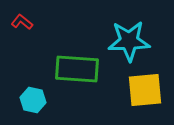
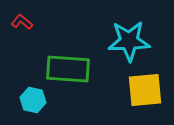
green rectangle: moved 9 px left
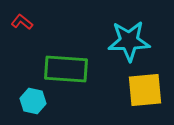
green rectangle: moved 2 px left
cyan hexagon: moved 1 px down
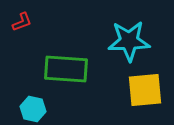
red L-shape: rotated 120 degrees clockwise
cyan hexagon: moved 8 px down
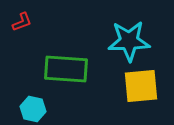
yellow square: moved 4 px left, 4 px up
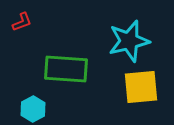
cyan star: rotated 12 degrees counterclockwise
yellow square: moved 1 px down
cyan hexagon: rotated 20 degrees clockwise
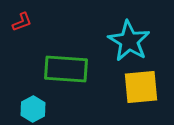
cyan star: rotated 27 degrees counterclockwise
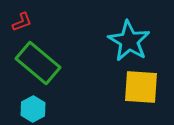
green rectangle: moved 28 px left, 6 px up; rotated 36 degrees clockwise
yellow square: rotated 9 degrees clockwise
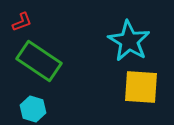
green rectangle: moved 1 px right, 2 px up; rotated 6 degrees counterclockwise
cyan hexagon: rotated 15 degrees counterclockwise
